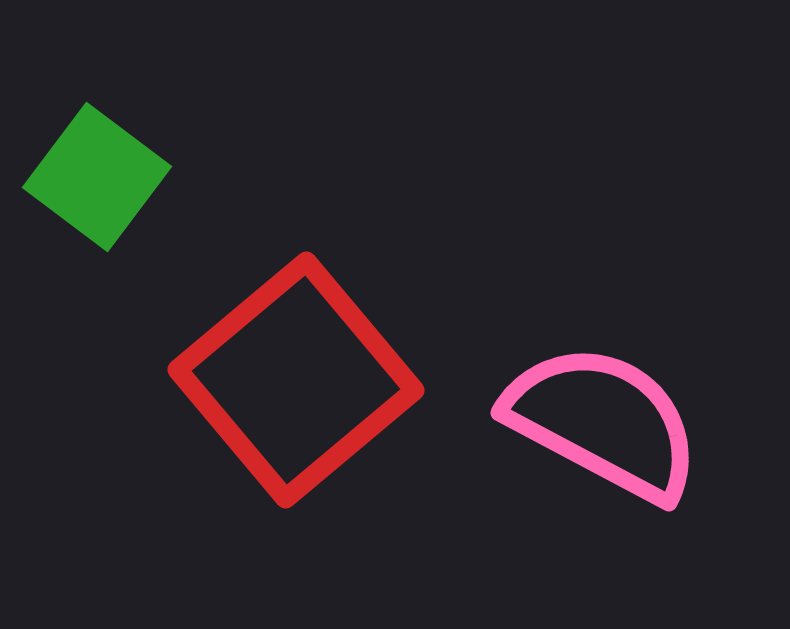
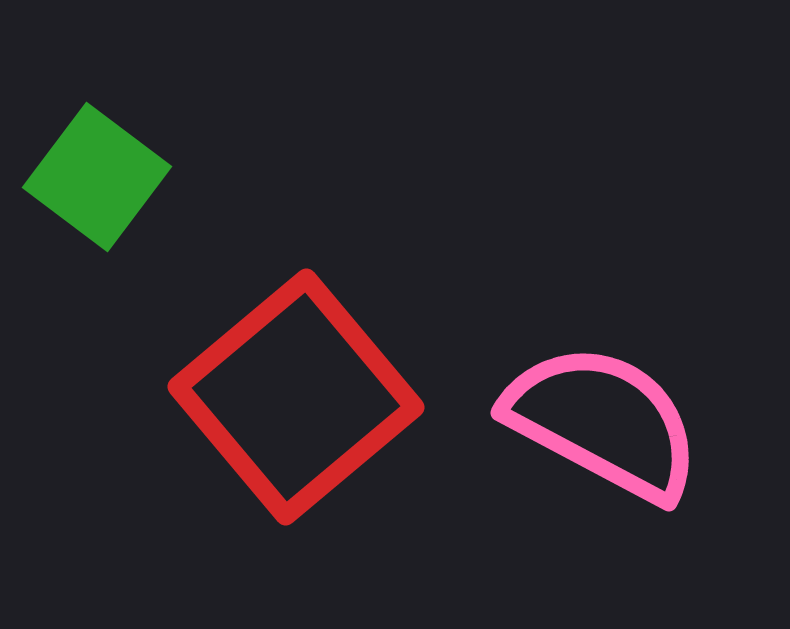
red square: moved 17 px down
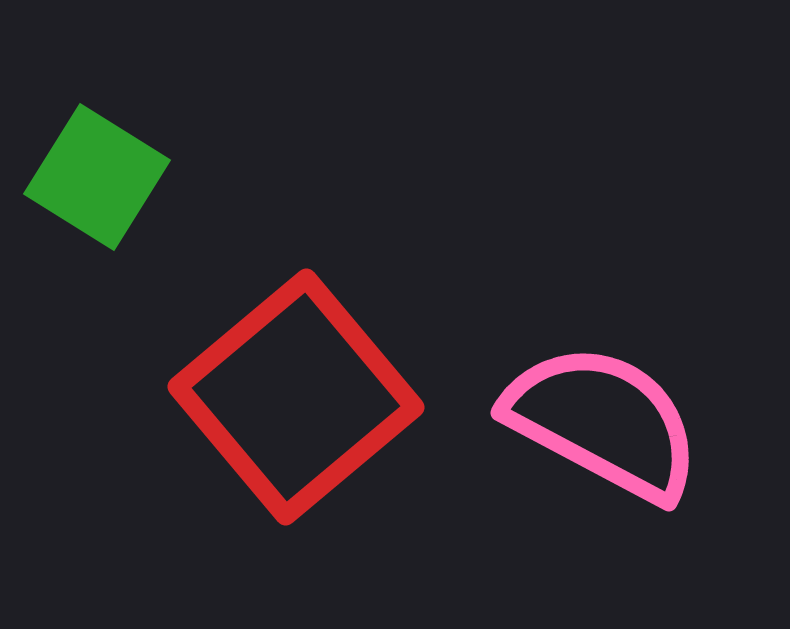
green square: rotated 5 degrees counterclockwise
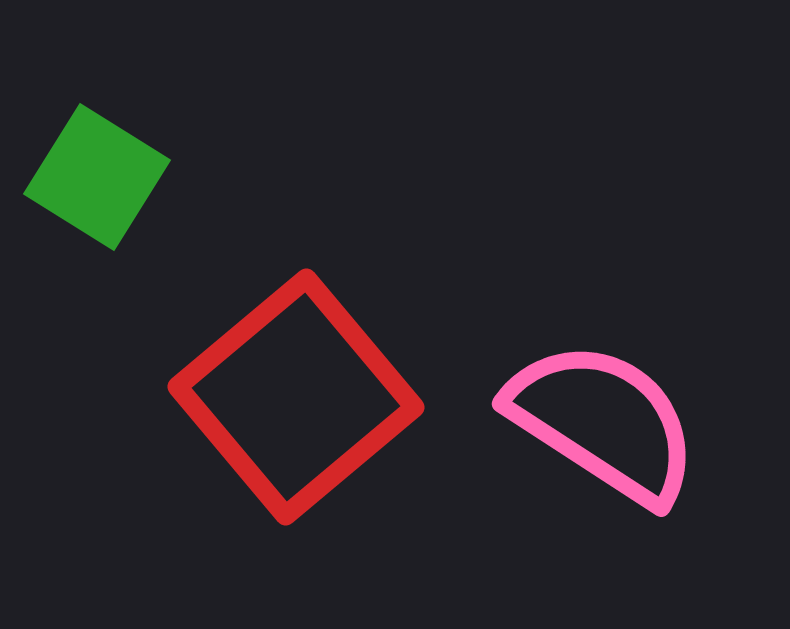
pink semicircle: rotated 5 degrees clockwise
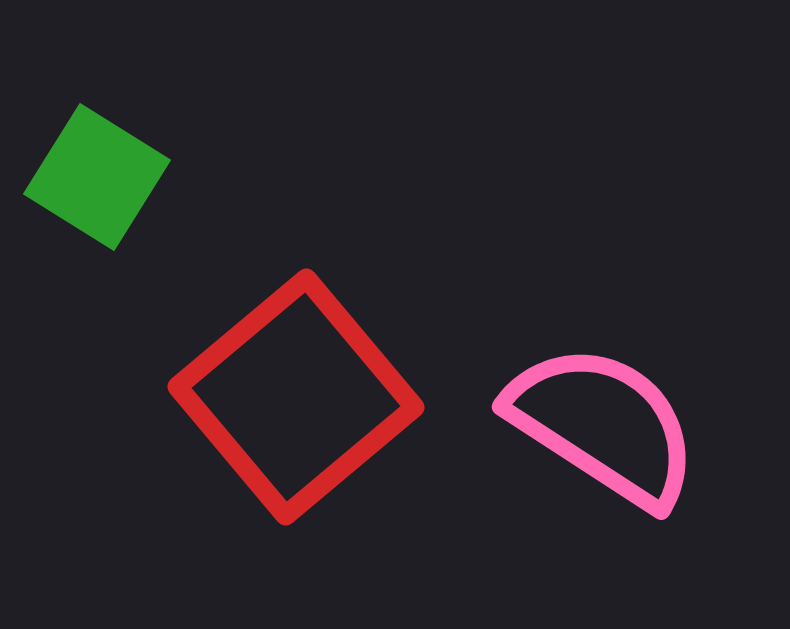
pink semicircle: moved 3 px down
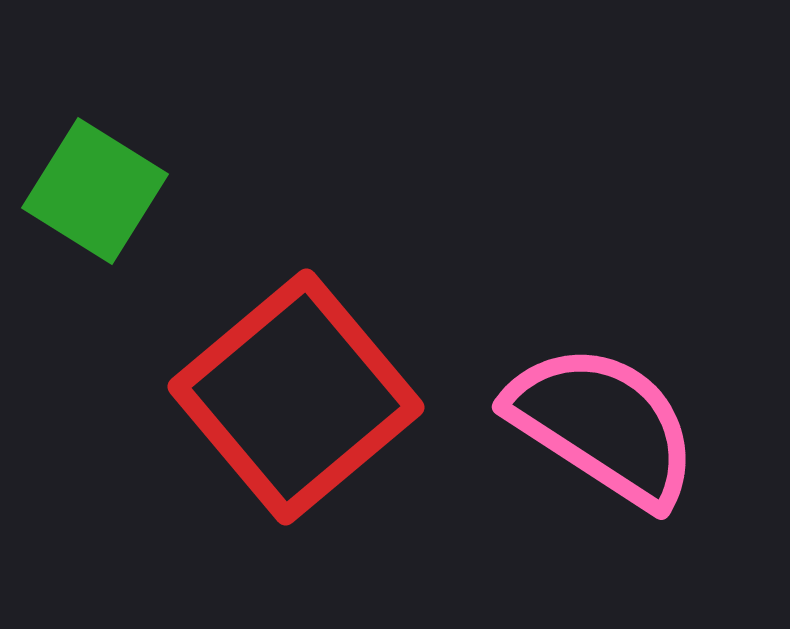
green square: moved 2 px left, 14 px down
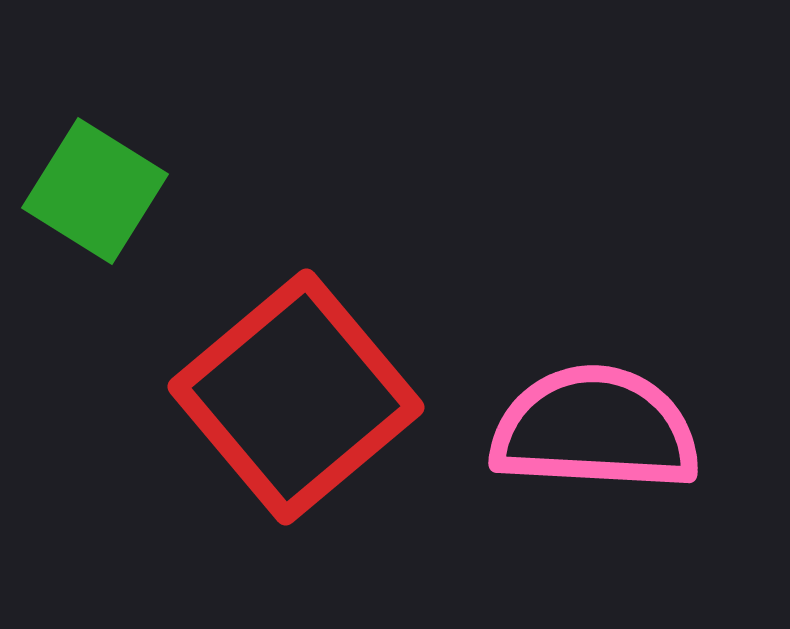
pink semicircle: moved 8 px left, 4 px down; rotated 30 degrees counterclockwise
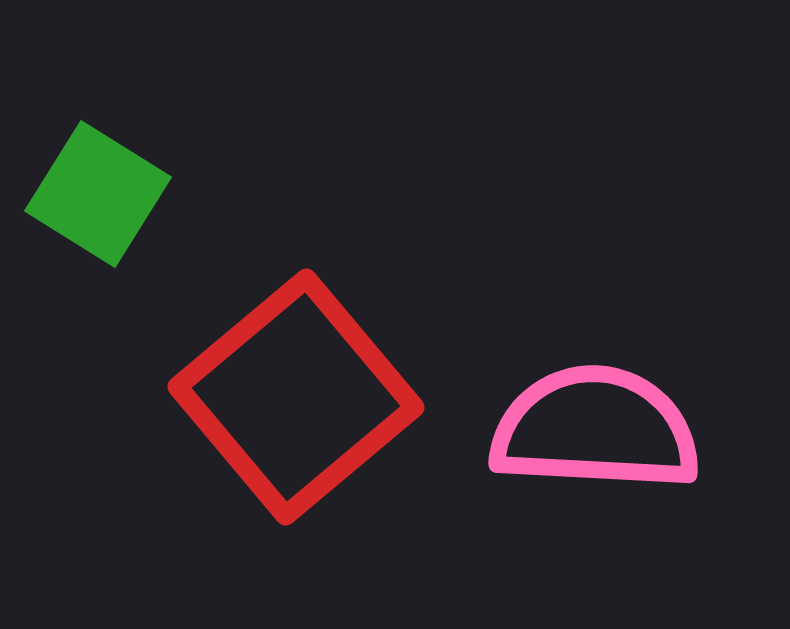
green square: moved 3 px right, 3 px down
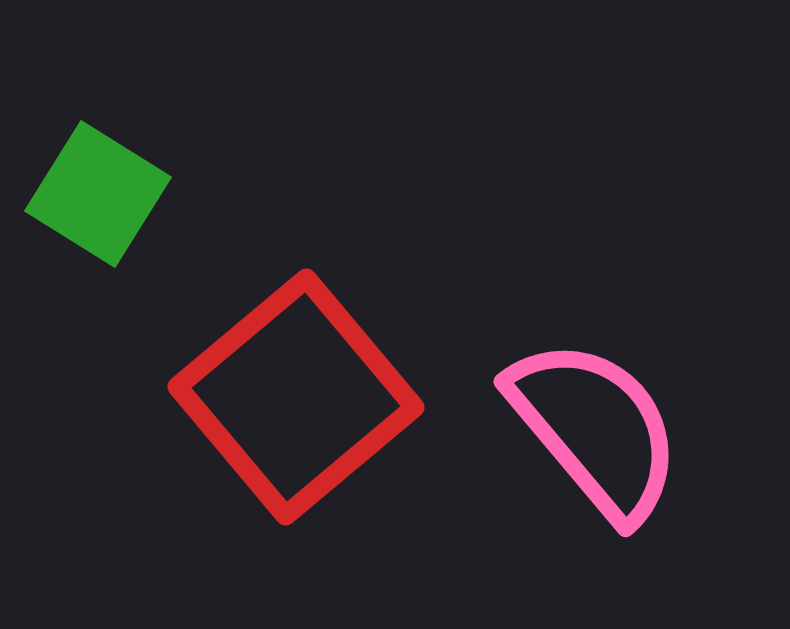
pink semicircle: rotated 47 degrees clockwise
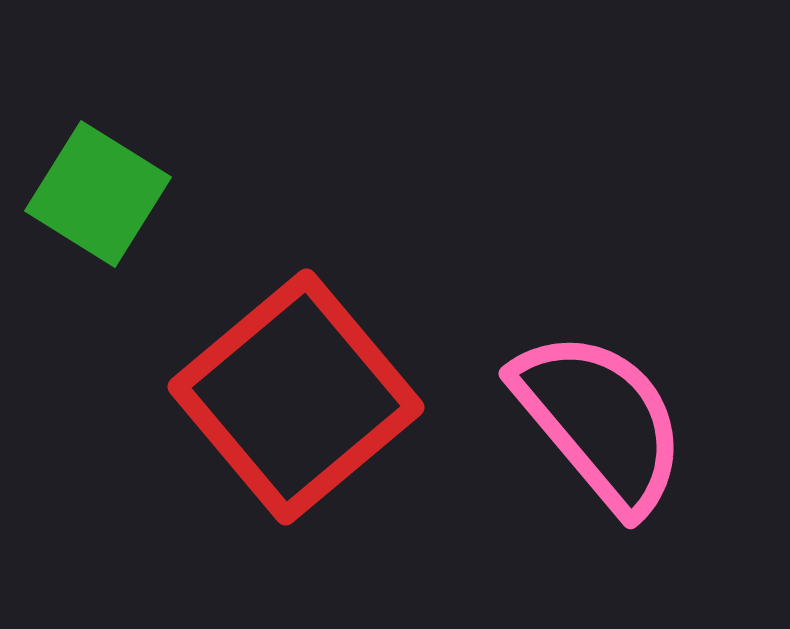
pink semicircle: moved 5 px right, 8 px up
